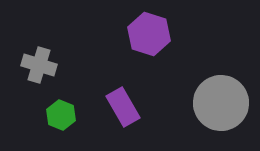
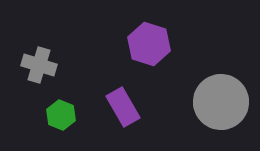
purple hexagon: moved 10 px down
gray circle: moved 1 px up
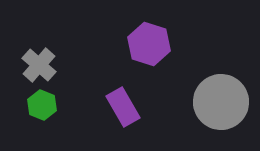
gray cross: rotated 24 degrees clockwise
green hexagon: moved 19 px left, 10 px up
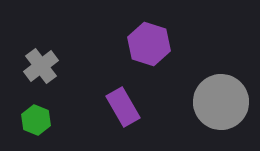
gray cross: moved 2 px right, 1 px down; rotated 12 degrees clockwise
green hexagon: moved 6 px left, 15 px down
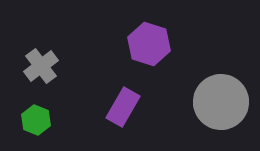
purple rectangle: rotated 60 degrees clockwise
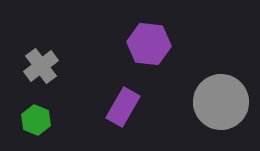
purple hexagon: rotated 12 degrees counterclockwise
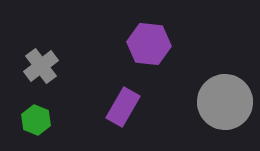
gray circle: moved 4 px right
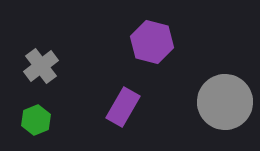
purple hexagon: moved 3 px right, 2 px up; rotated 9 degrees clockwise
green hexagon: rotated 16 degrees clockwise
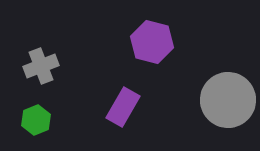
gray cross: rotated 16 degrees clockwise
gray circle: moved 3 px right, 2 px up
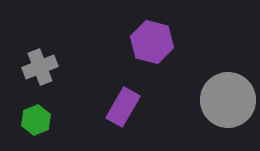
gray cross: moved 1 px left, 1 px down
